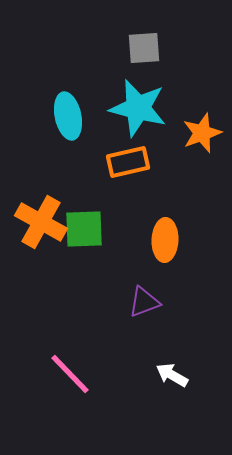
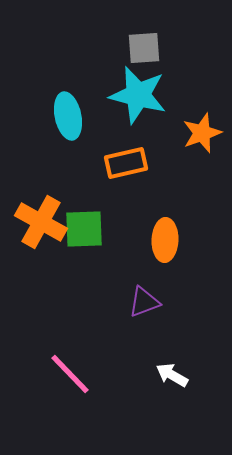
cyan star: moved 13 px up
orange rectangle: moved 2 px left, 1 px down
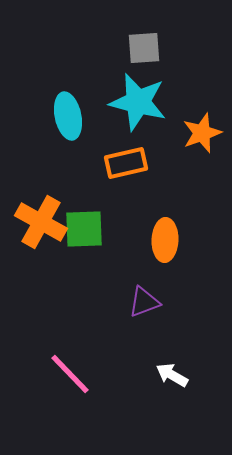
cyan star: moved 7 px down
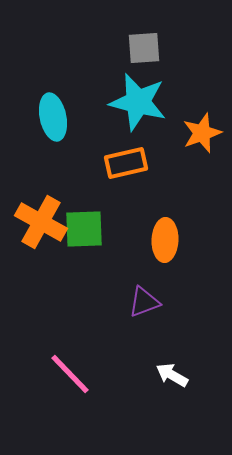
cyan ellipse: moved 15 px left, 1 px down
